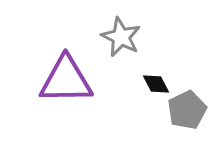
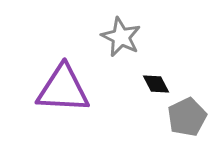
purple triangle: moved 3 px left, 9 px down; rotated 4 degrees clockwise
gray pentagon: moved 7 px down
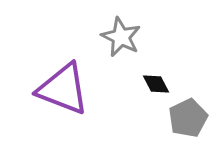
purple triangle: rotated 18 degrees clockwise
gray pentagon: moved 1 px right, 1 px down
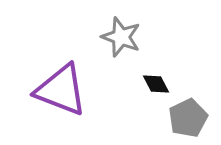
gray star: rotated 6 degrees counterclockwise
purple triangle: moved 2 px left, 1 px down
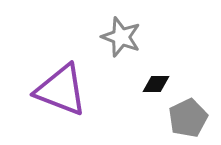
black diamond: rotated 64 degrees counterclockwise
